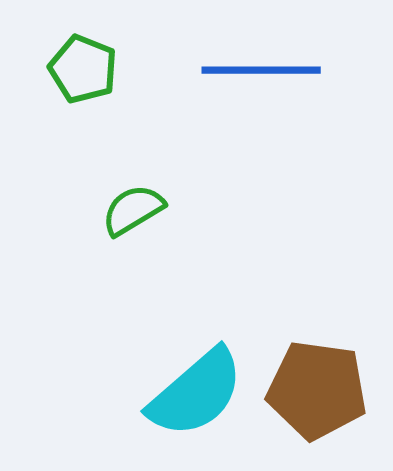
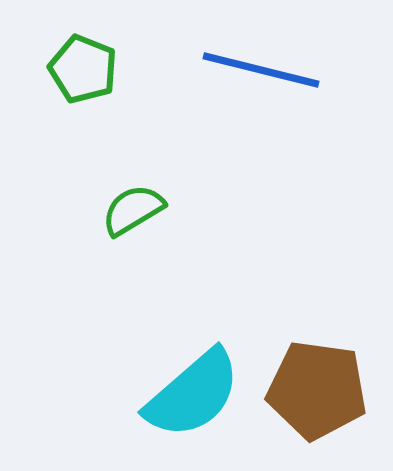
blue line: rotated 14 degrees clockwise
cyan semicircle: moved 3 px left, 1 px down
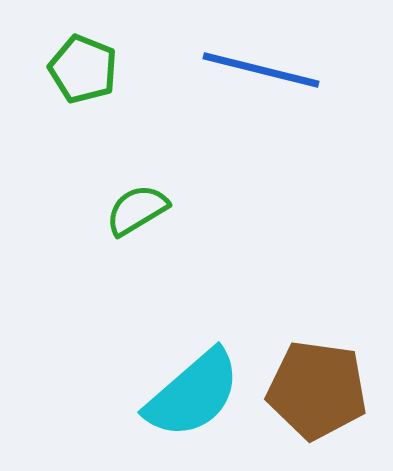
green semicircle: moved 4 px right
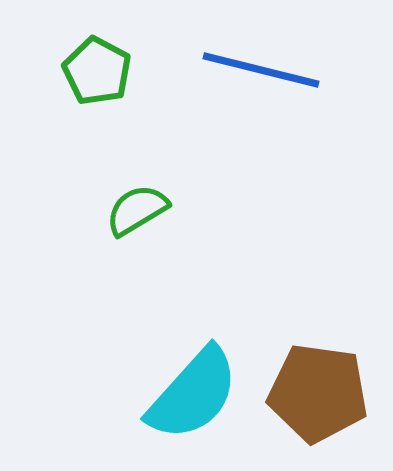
green pentagon: moved 14 px right, 2 px down; rotated 6 degrees clockwise
brown pentagon: moved 1 px right, 3 px down
cyan semicircle: rotated 7 degrees counterclockwise
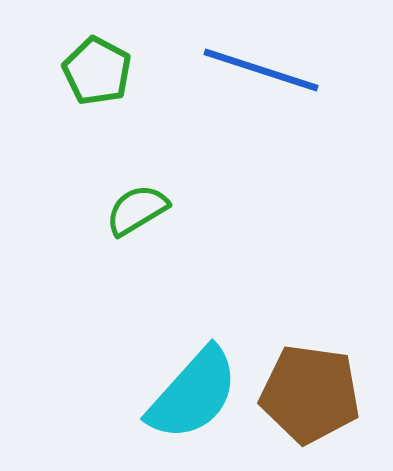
blue line: rotated 4 degrees clockwise
brown pentagon: moved 8 px left, 1 px down
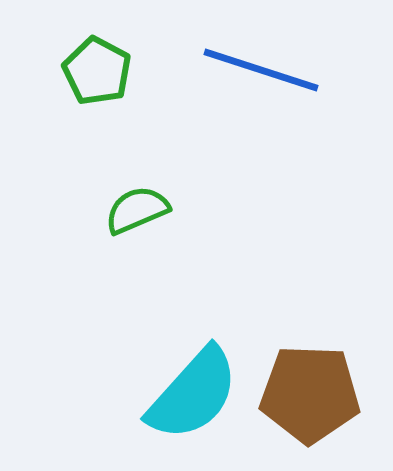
green semicircle: rotated 8 degrees clockwise
brown pentagon: rotated 6 degrees counterclockwise
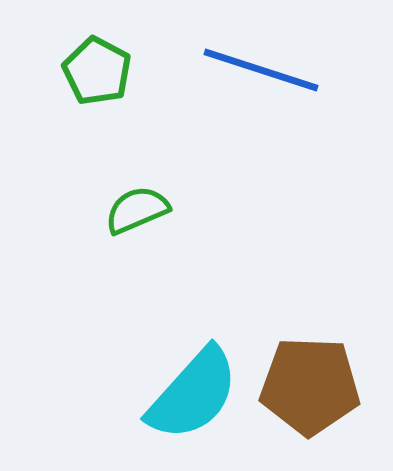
brown pentagon: moved 8 px up
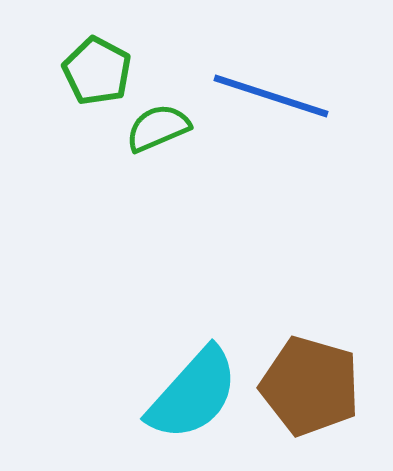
blue line: moved 10 px right, 26 px down
green semicircle: moved 21 px right, 82 px up
brown pentagon: rotated 14 degrees clockwise
